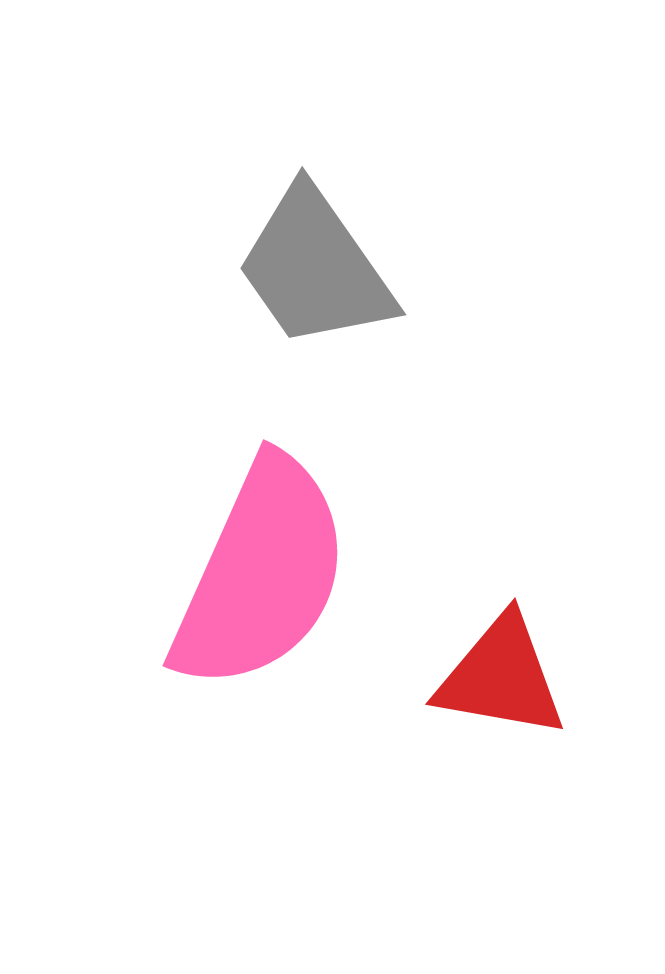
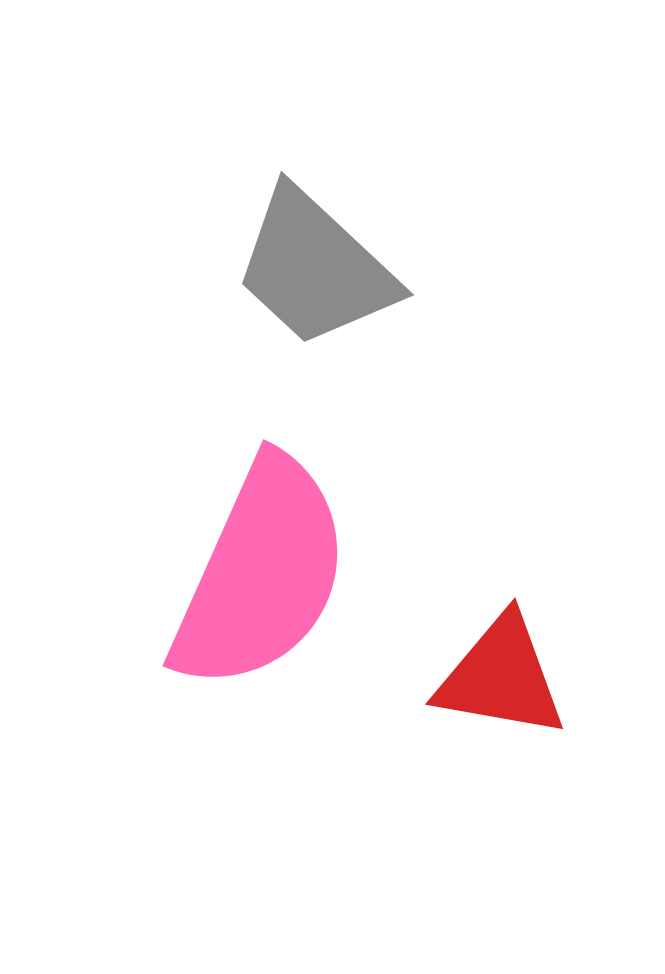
gray trapezoid: rotated 12 degrees counterclockwise
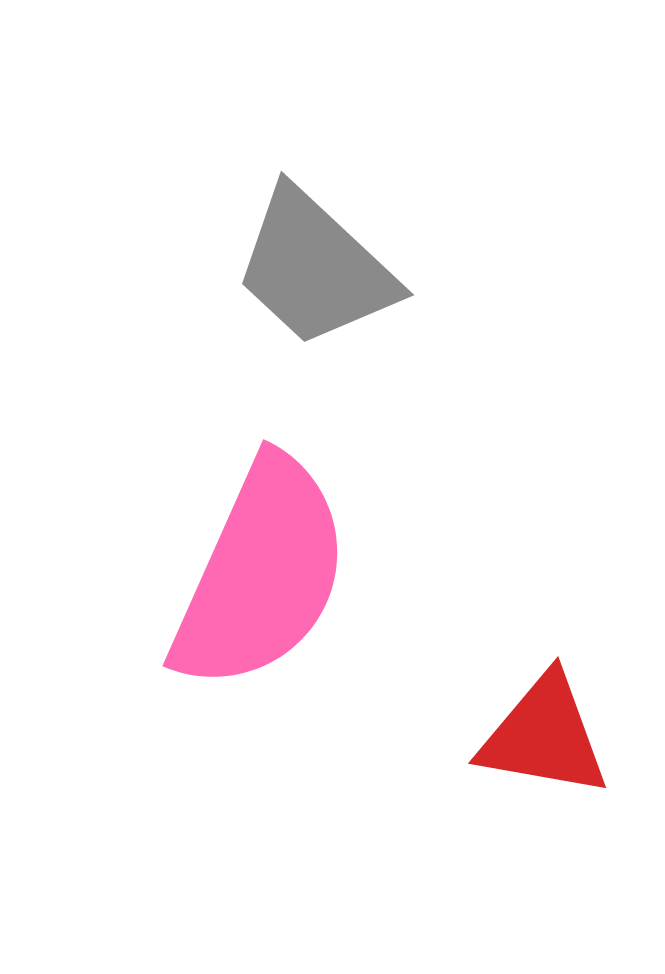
red triangle: moved 43 px right, 59 px down
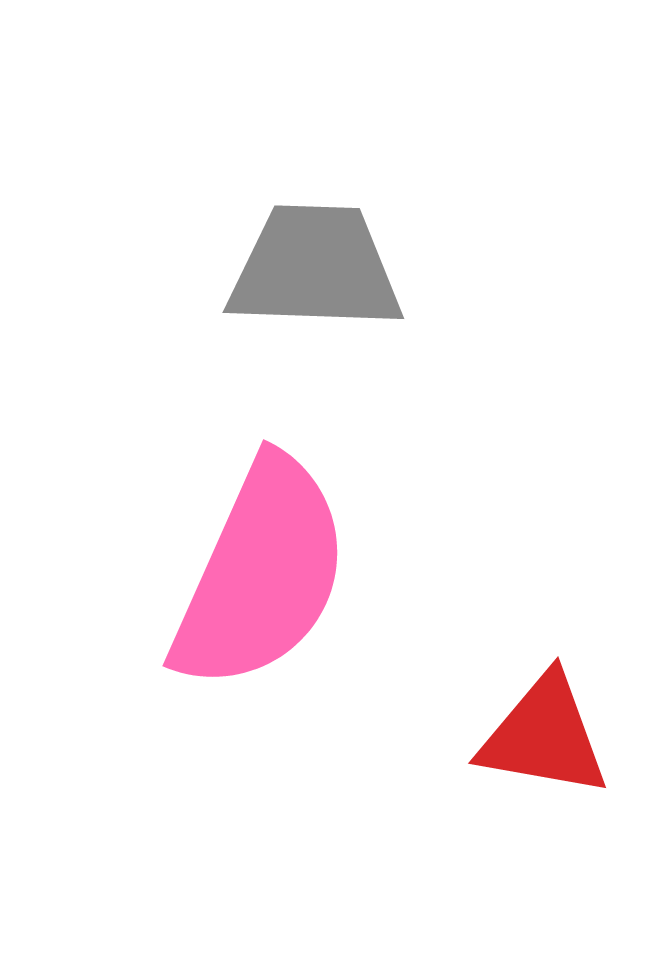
gray trapezoid: rotated 139 degrees clockwise
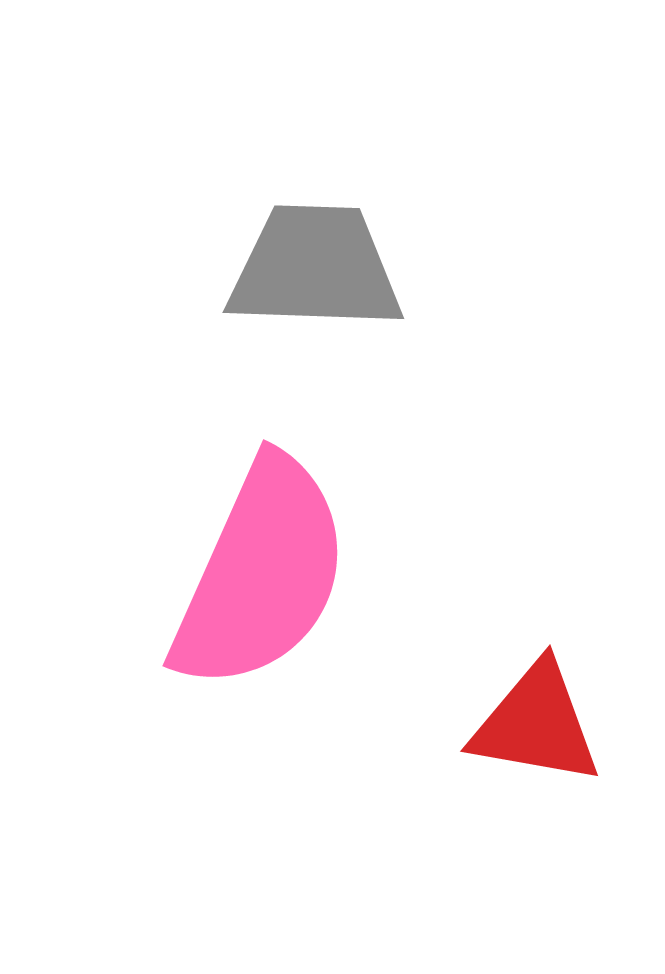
red triangle: moved 8 px left, 12 px up
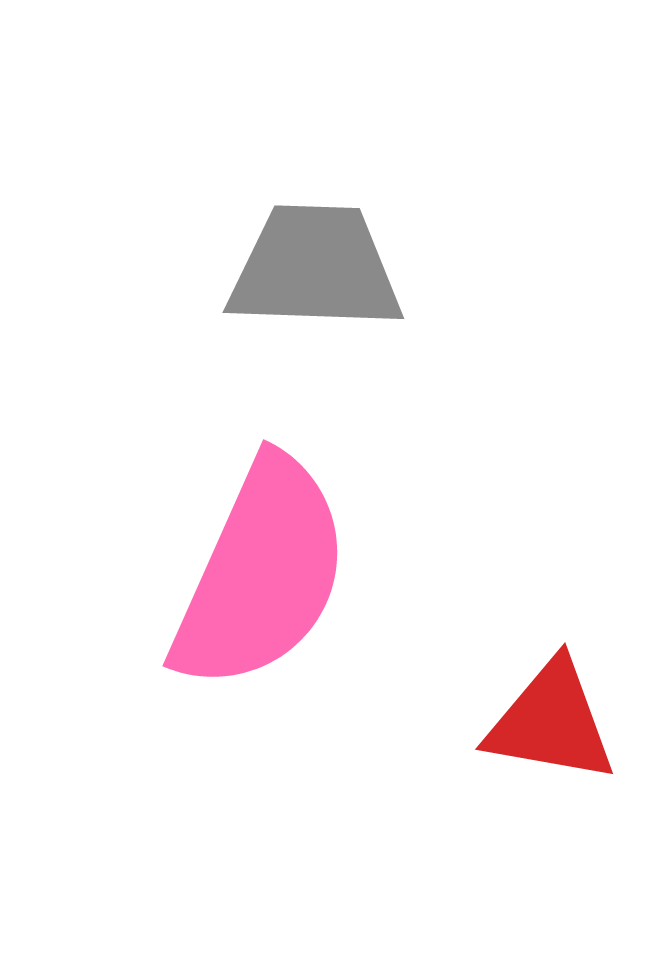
red triangle: moved 15 px right, 2 px up
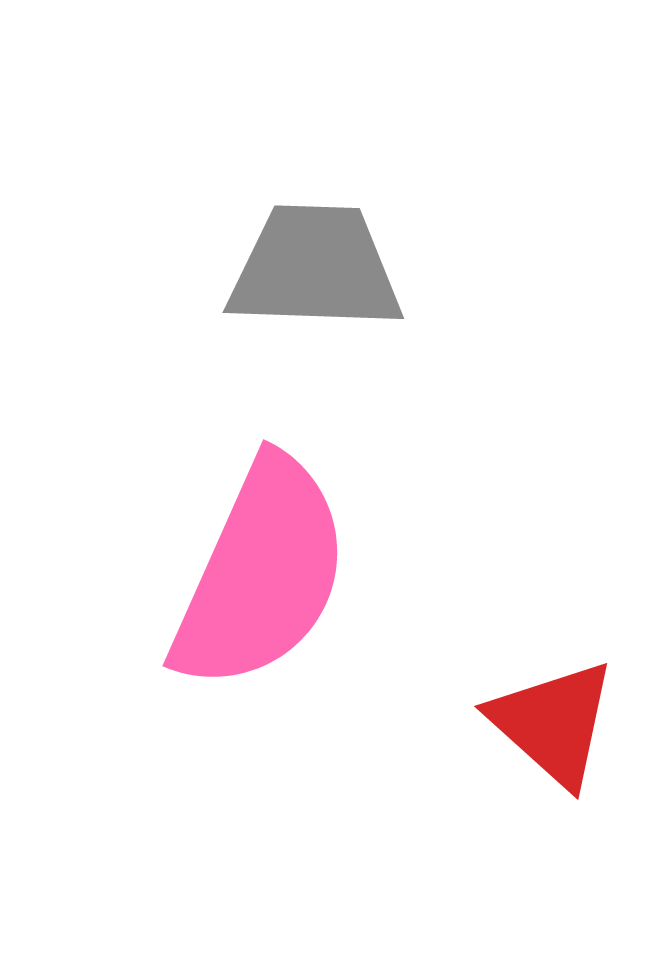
red triangle: moved 2 px right, 1 px down; rotated 32 degrees clockwise
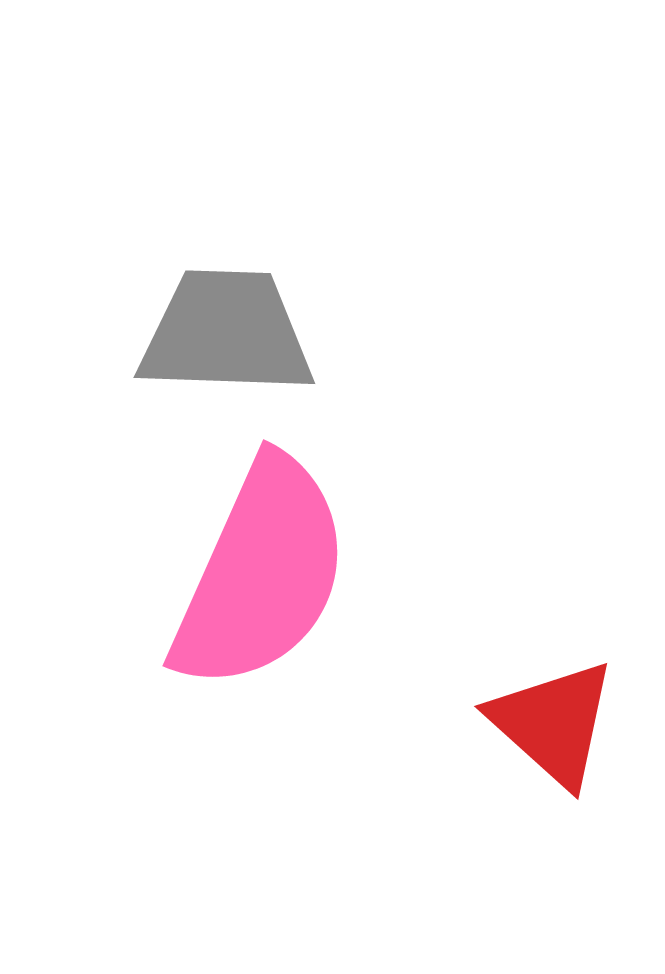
gray trapezoid: moved 89 px left, 65 px down
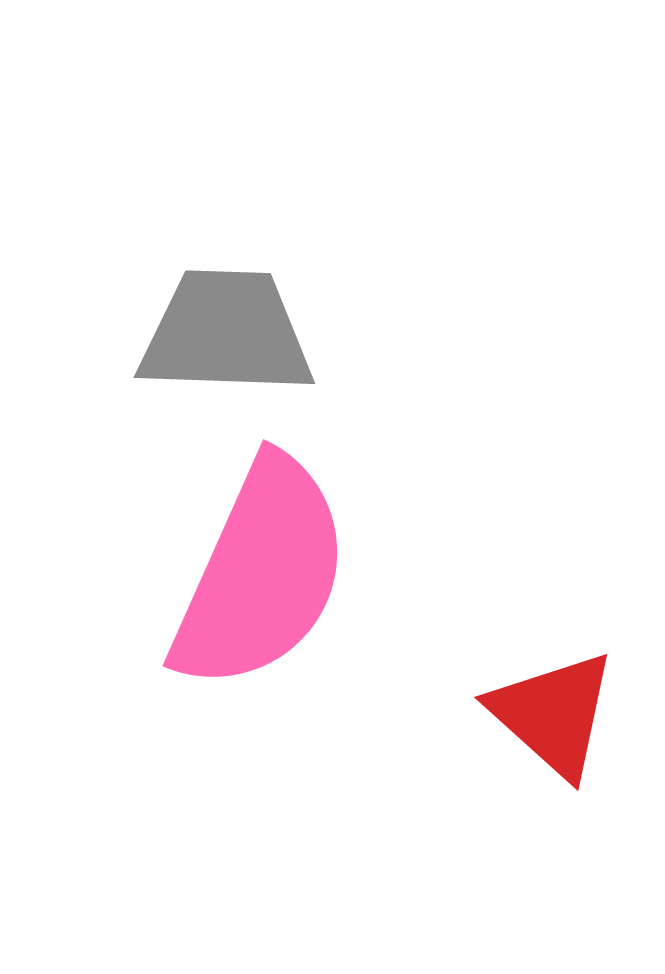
red triangle: moved 9 px up
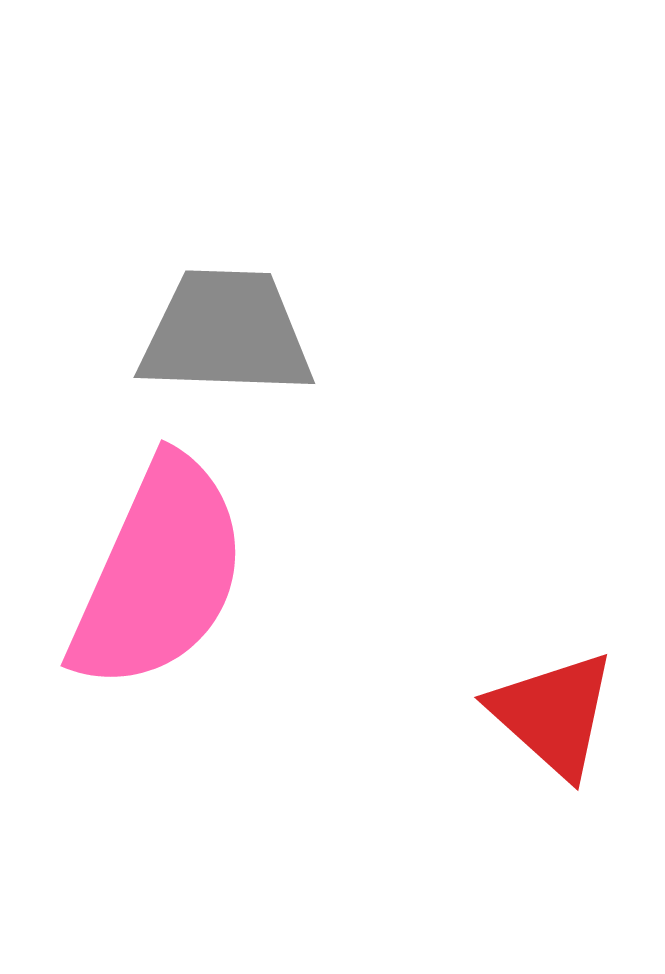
pink semicircle: moved 102 px left
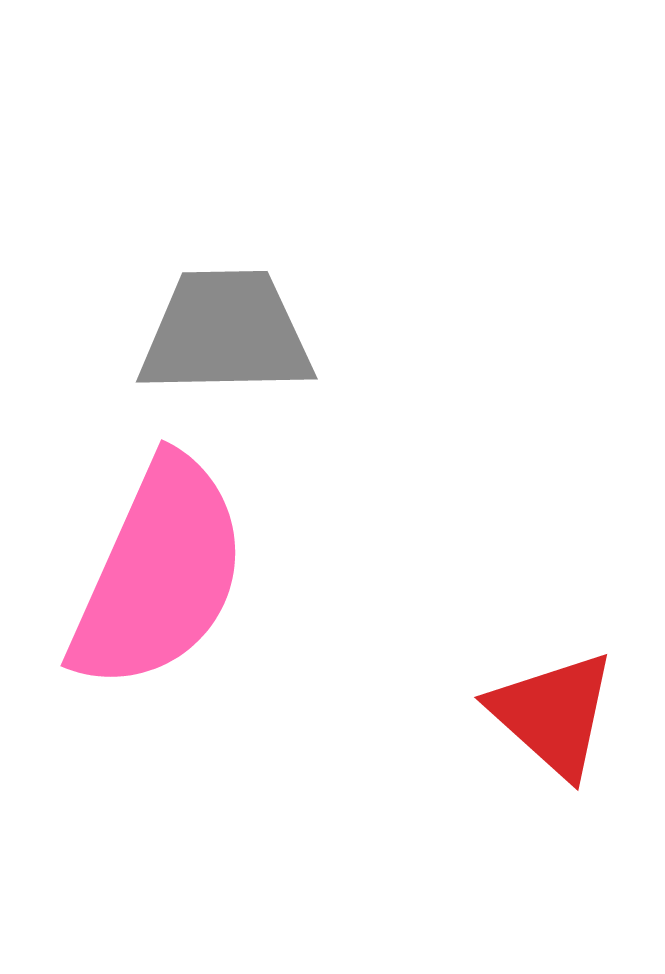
gray trapezoid: rotated 3 degrees counterclockwise
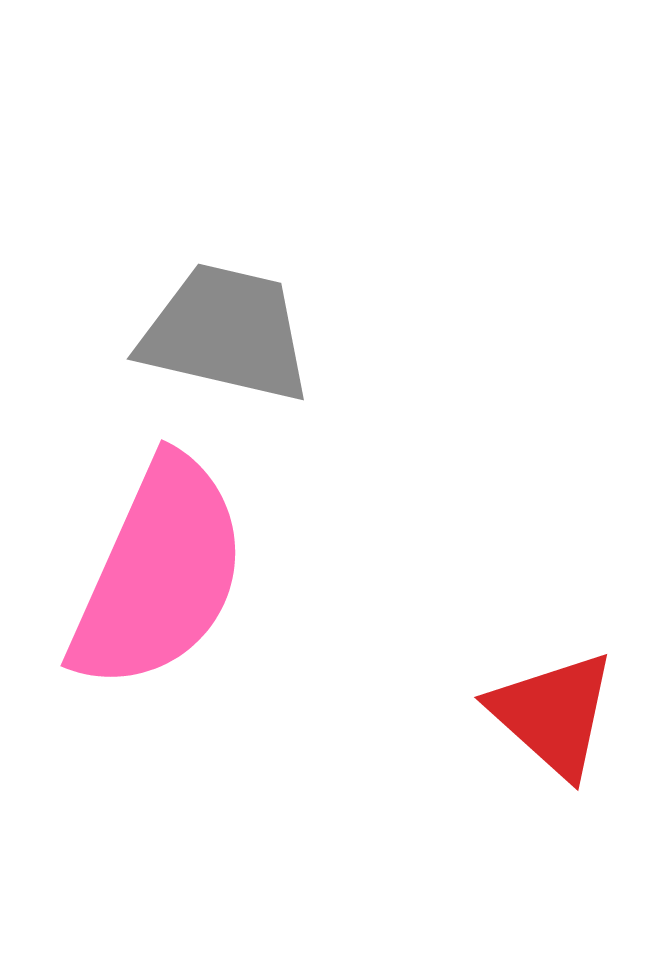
gray trapezoid: rotated 14 degrees clockwise
